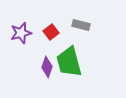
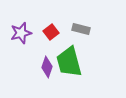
gray rectangle: moved 4 px down
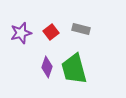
green trapezoid: moved 5 px right, 7 px down
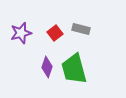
red square: moved 4 px right, 1 px down
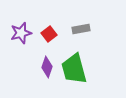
gray rectangle: rotated 24 degrees counterclockwise
red square: moved 6 px left, 1 px down
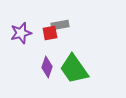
gray rectangle: moved 21 px left, 4 px up
red square: moved 1 px right, 1 px up; rotated 28 degrees clockwise
green trapezoid: rotated 20 degrees counterclockwise
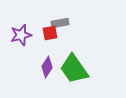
gray rectangle: moved 2 px up
purple star: moved 2 px down
purple diamond: rotated 15 degrees clockwise
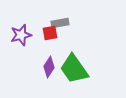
purple diamond: moved 2 px right
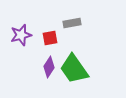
gray rectangle: moved 12 px right
red square: moved 5 px down
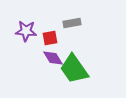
purple star: moved 5 px right, 4 px up; rotated 20 degrees clockwise
purple diamond: moved 4 px right, 9 px up; rotated 65 degrees counterclockwise
